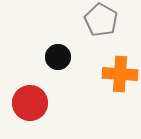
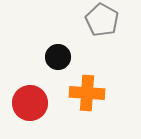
gray pentagon: moved 1 px right
orange cross: moved 33 px left, 19 px down
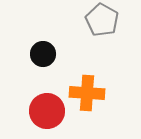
black circle: moved 15 px left, 3 px up
red circle: moved 17 px right, 8 px down
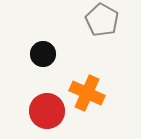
orange cross: rotated 20 degrees clockwise
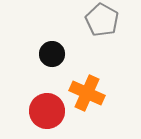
black circle: moved 9 px right
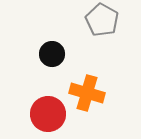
orange cross: rotated 8 degrees counterclockwise
red circle: moved 1 px right, 3 px down
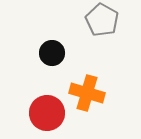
black circle: moved 1 px up
red circle: moved 1 px left, 1 px up
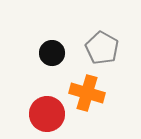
gray pentagon: moved 28 px down
red circle: moved 1 px down
